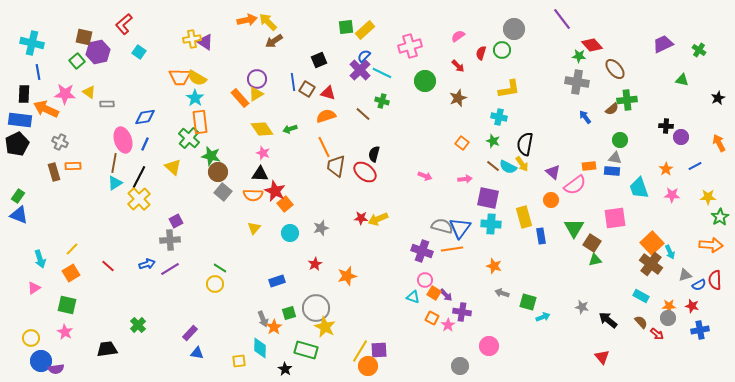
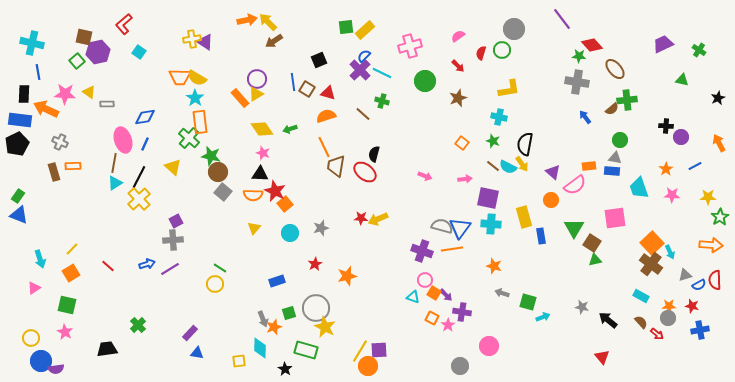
gray cross at (170, 240): moved 3 px right
orange star at (274, 327): rotated 14 degrees clockwise
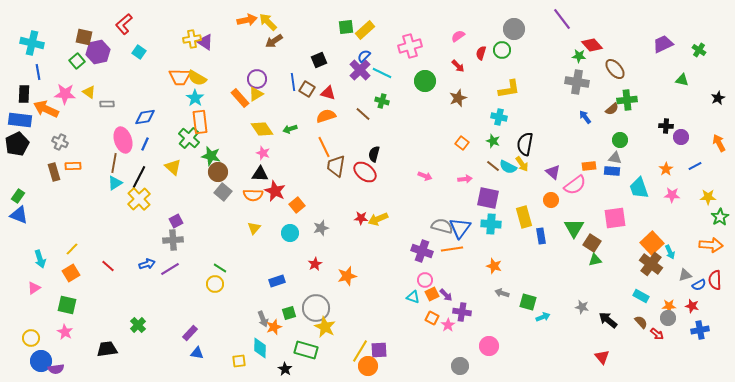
orange square at (285, 204): moved 12 px right, 1 px down
orange square at (434, 293): moved 2 px left, 1 px down; rotated 32 degrees clockwise
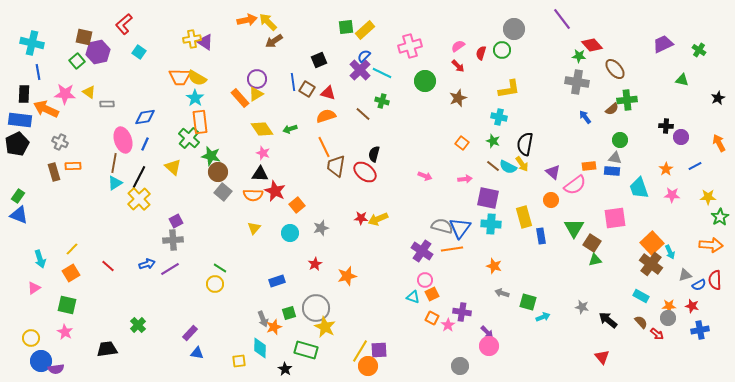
pink semicircle at (458, 36): moved 10 px down
purple cross at (422, 251): rotated 15 degrees clockwise
purple arrow at (446, 295): moved 41 px right, 37 px down
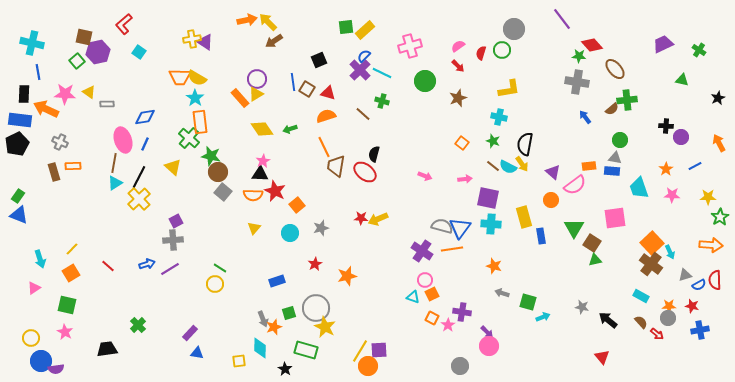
pink star at (263, 153): moved 8 px down; rotated 24 degrees clockwise
